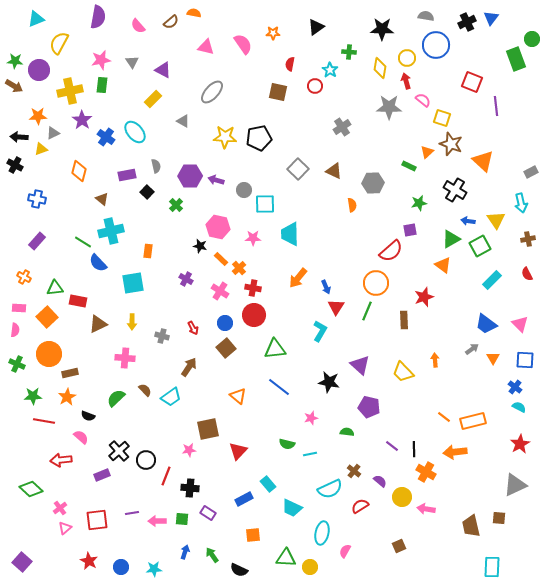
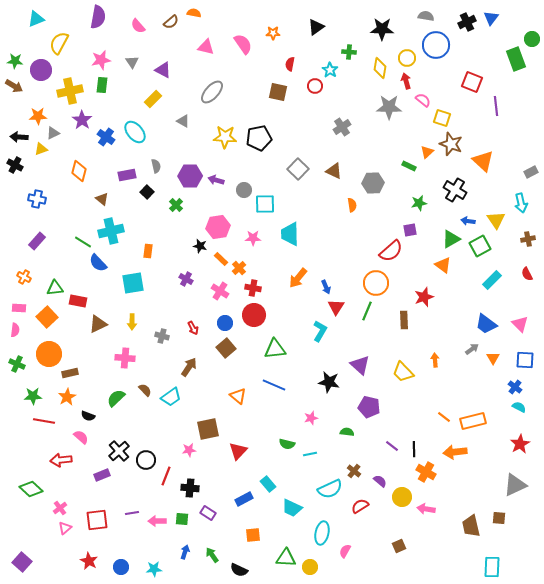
purple circle at (39, 70): moved 2 px right
pink hexagon at (218, 227): rotated 20 degrees counterclockwise
blue line at (279, 387): moved 5 px left, 2 px up; rotated 15 degrees counterclockwise
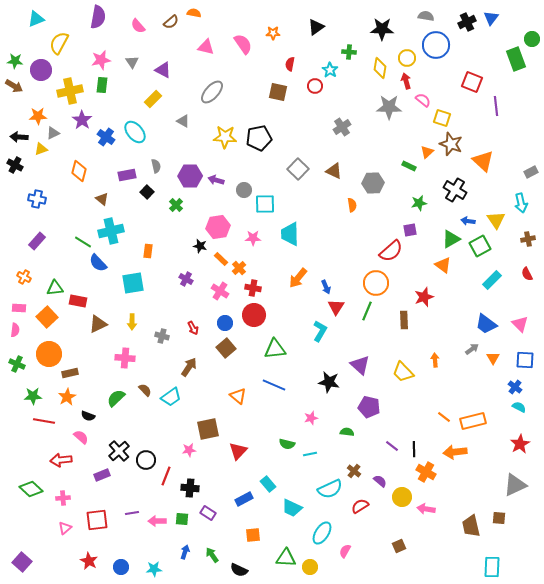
pink cross at (60, 508): moved 3 px right, 10 px up; rotated 32 degrees clockwise
cyan ellipse at (322, 533): rotated 20 degrees clockwise
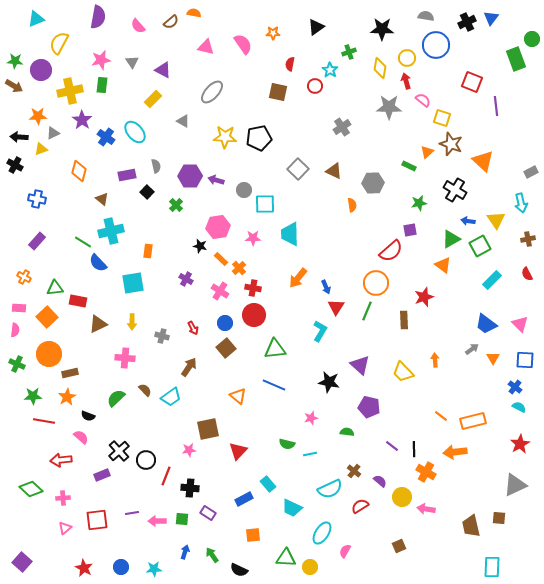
green cross at (349, 52): rotated 24 degrees counterclockwise
orange line at (444, 417): moved 3 px left, 1 px up
red star at (89, 561): moved 5 px left, 7 px down
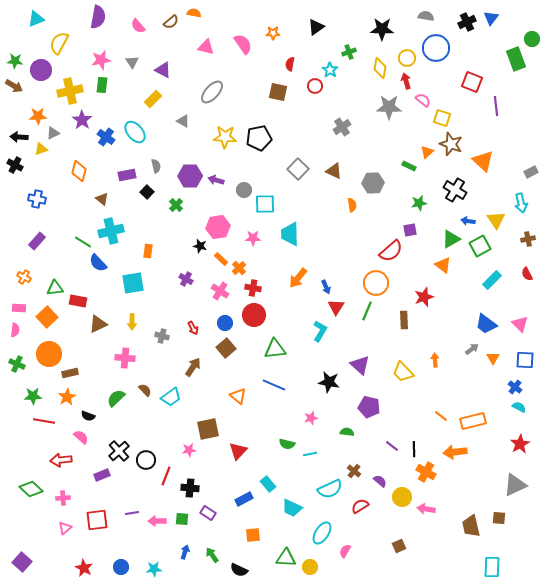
blue circle at (436, 45): moved 3 px down
brown arrow at (189, 367): moved 4 px right
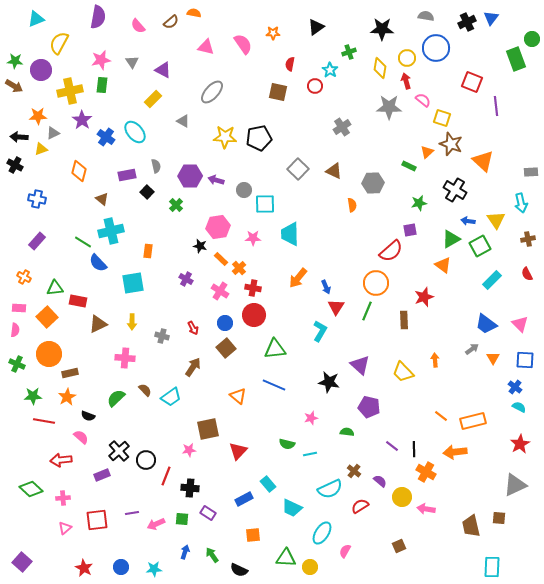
gray rectangle at (531, 172): rotated 24 degrees clockwise
pink arrow at (157, 521): moved 1 px left, 3 px down; rotated 24 degrees counterclockwise
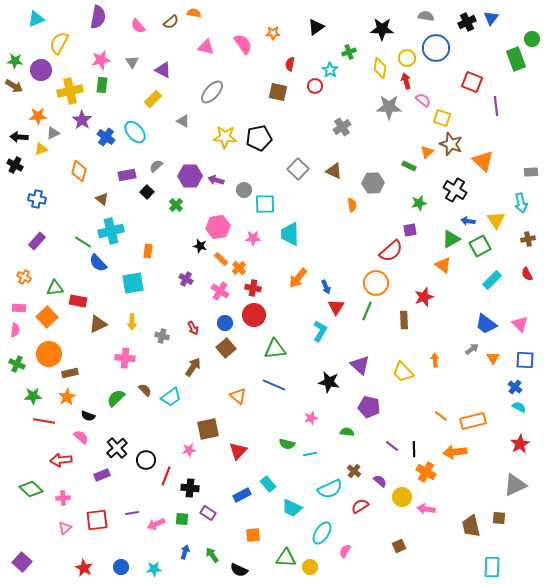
gray semicircle at (156, 166): rotated 120 degrees counterclockwise
black cross at (119, 451): moved 2 px left, 3 px up
blue rectangle at (244, 499): moved 2 px left, 4 px up
